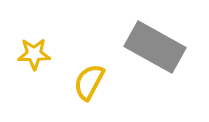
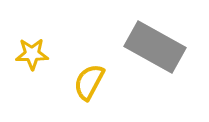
yellow star: moved 2 px left
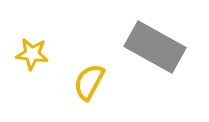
yellow star: rotated 8 degrees clockwise
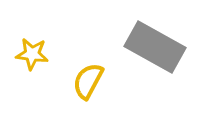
yellow semicircle: moved 1 px left, 1 px up
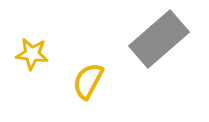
gray rectangle: moved 4 px right, 8 px up; rotated 70 degrees counterclockwise
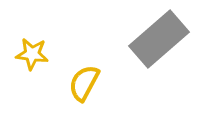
yellow semicircle: moved 4 px left, 2 px down
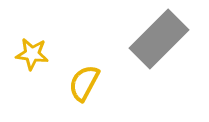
gray rectangle: rotated 4 degrees counterclockwise
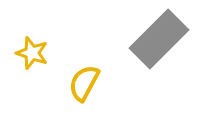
yellow star: moved 1 px up; rotated 12 degrees clockwise
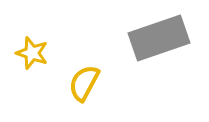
gray rectangle: moved 1 px up; rotated 26 degrees clockwise
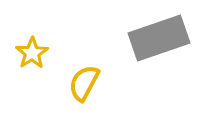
yellow star: rotated 20 degrees clockwise
